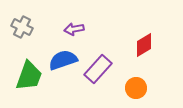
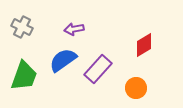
blue semicircle: rotated 16 degrees counterclockwise
green trapezoid: moved 5 px left
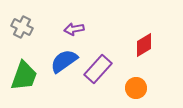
blue semicircle: moved 1 px right, 1 px down
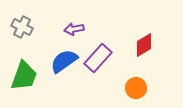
purple rectangle: moved 11 px up
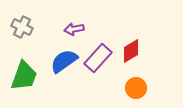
red diamond: moved 13 px left, 6 px down
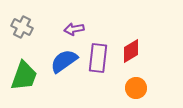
purple rectangle: rotated 36 degrees counterclockwise
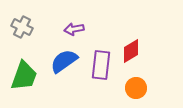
purple rectangle: moved 3 px right, 7 px down
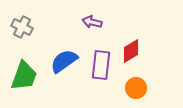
purple arrow: moved 18 px right, 7 px up; rotated 24 degrees clockwise
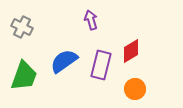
purple arrow: moved 1 px left, 2 px up; rotated 60 degrees clockwise
purple rectangle: rotated 8 degrees clockwise
orange circle: moved 1 px left, 1 px down
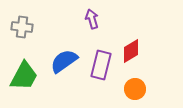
purple arrow: moved 1 px right, 1 px up
gray cross: rotated 20 degrees counterclockwise
green trapezoid: rotated 8 degrees clockwise
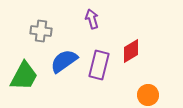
gray cross: moved 19 px right, 4 px down
purple rectangle: moved 2 px left
orange circle: moved 13 px right, 6 px down
